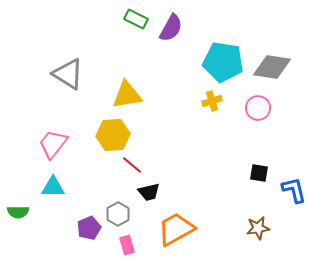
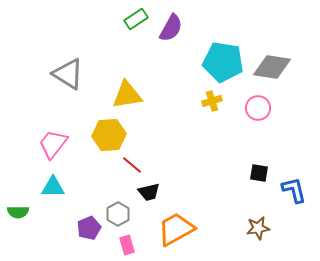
green rectangle: rotated 60 degrees counterclockwise
yellow hexagon: moved 4 px left
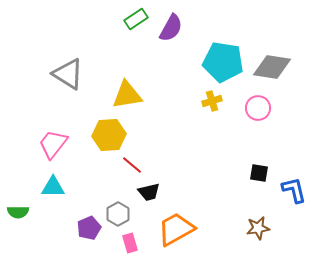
pink rectangle: moved 3 px right, 2 px up
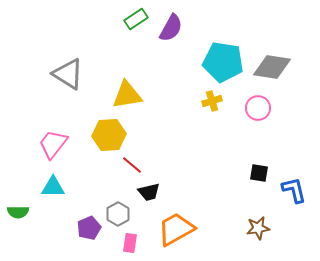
pink rectangle: rotated 24 degrees clockwise
